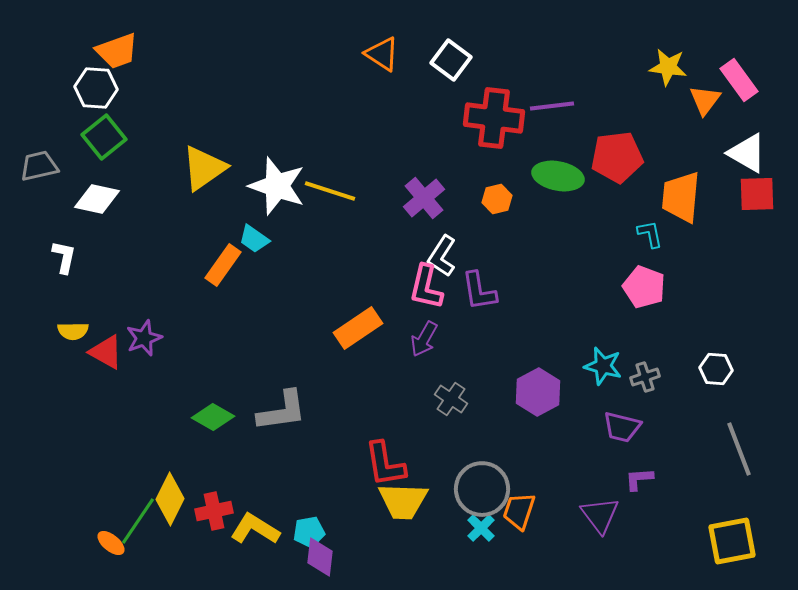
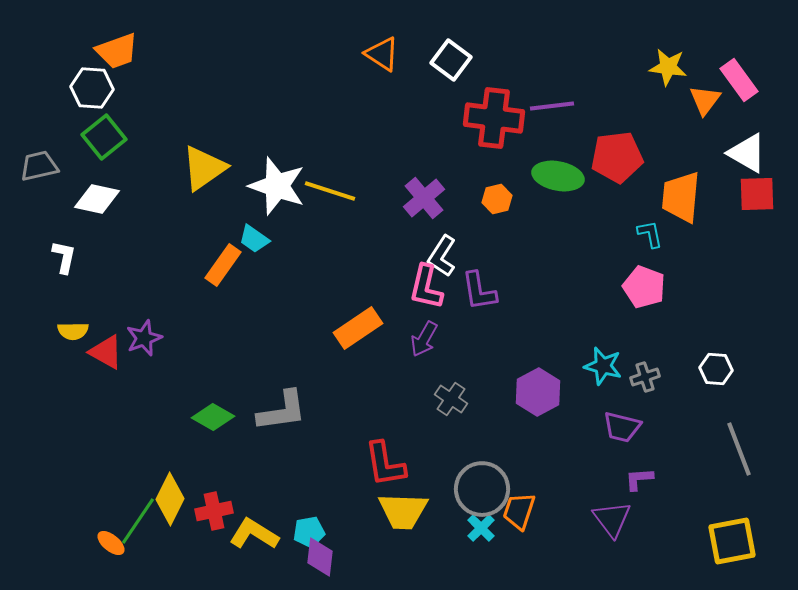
white hexagon at (96, 88): moved 4 px left
yellow trapezoid at (403, 501): moved 10 px down
purple triangle at (600, 515): moved 12 px right, 4 px down
yellow L-shape at (255, 529): moved 1 px left, 5 px down
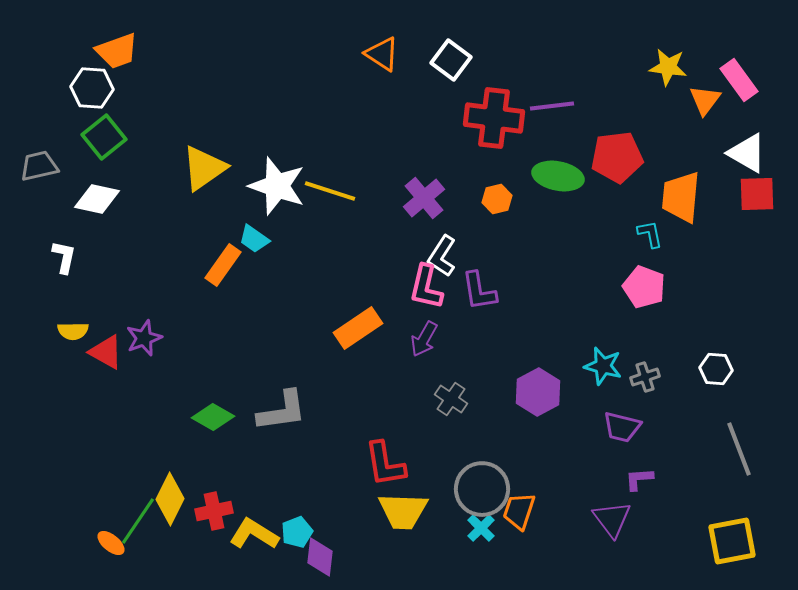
cyan pentagon at (309, 532): moved 12 px left; rotated 12 degrees counterclockwise
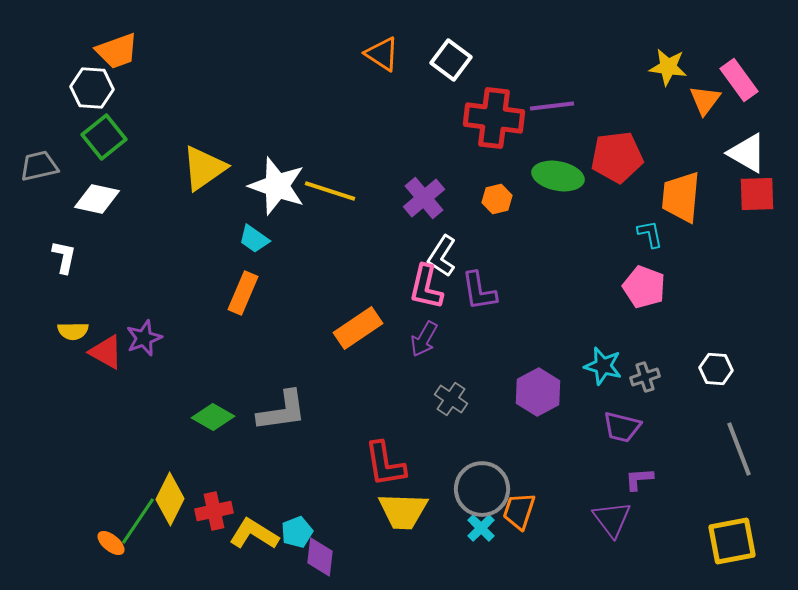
orange rectangle at (223, 265): moved 20 px right, 28 px down; rotated 12 degrees counterclockwise
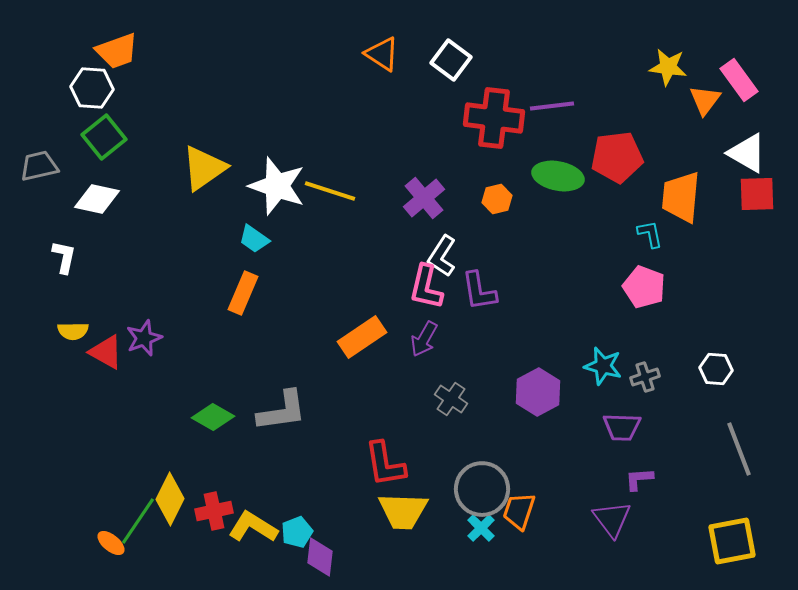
orange rectangle at (358, 328): moved 4 px right, 9 px down
purple trapezoid at (622, 427): rotated 12 degrees counterclockwise
yellow L-shape at (254, 534): moved 1 px left, 7 px up
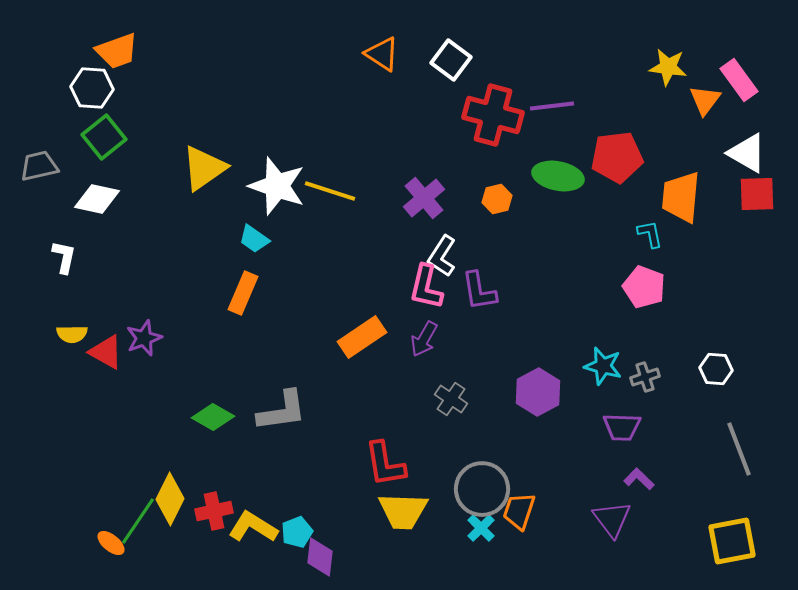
red cross at (494, 118): moved 1 px left, 3 px up; rotated 8 degrees clockwise
yellow semicircle at (73, 331): moved 1 px left, 3 px down
purple L-shape at (639, 479): rotated 48 degrees clockwise
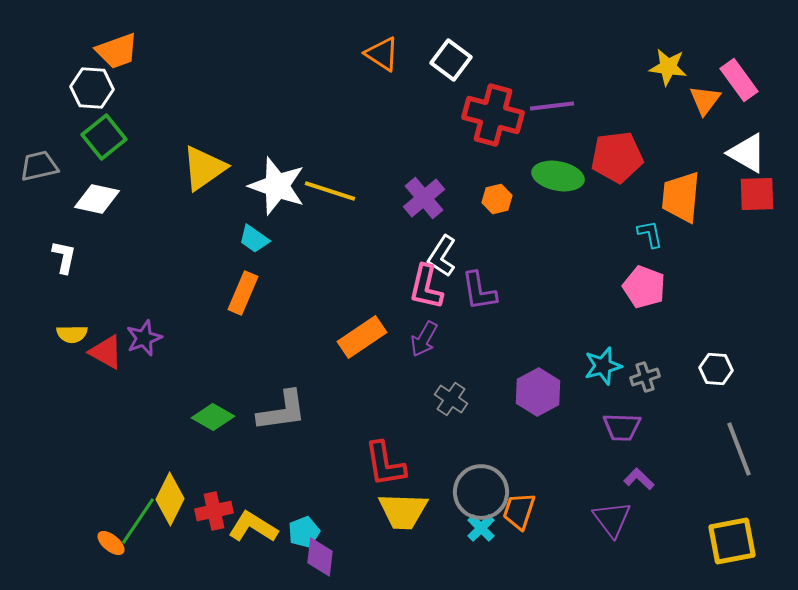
cyan star at (603, 366): rotated 30 degrees counterclockwise
gray circle at (482, 489): moved 1 px left, 3 px down
cyan pentagon at (297, 532): moved 7 px right
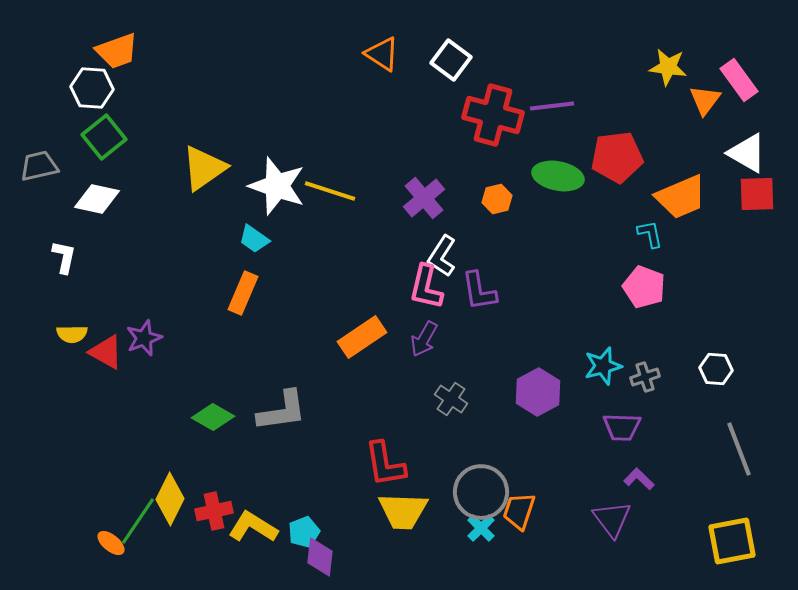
orange trapezoid at (681, 197): rotated 118 degrees counterclockwise
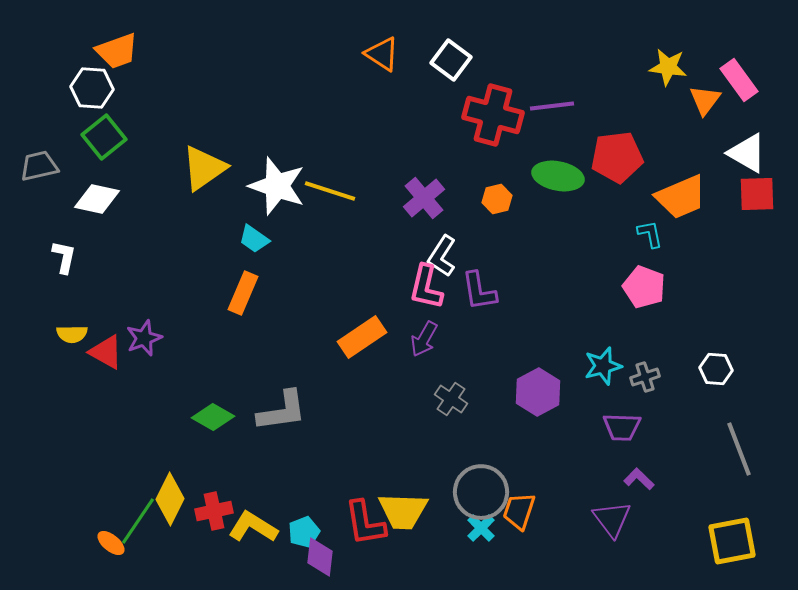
red L-shape at (385, 464): moved 20 px left, 59 px down
